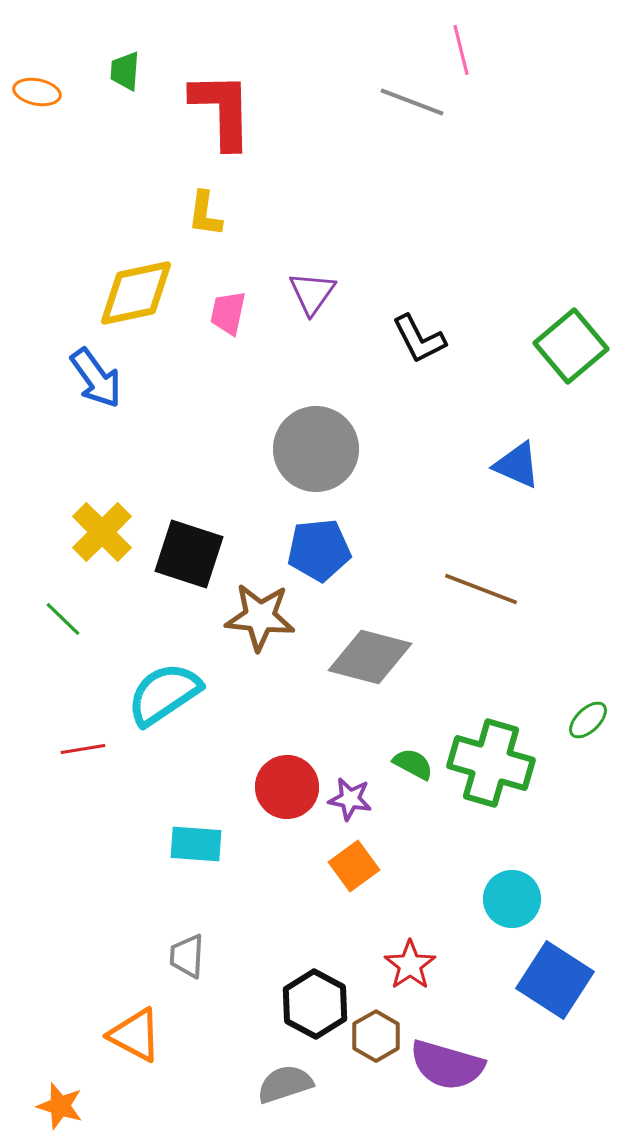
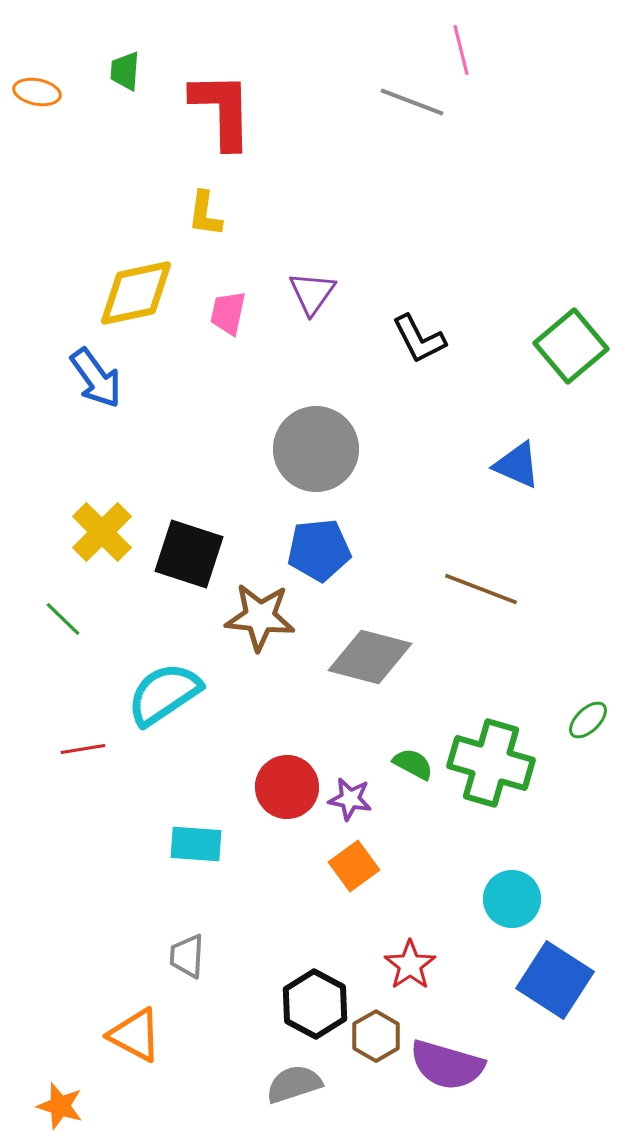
gray semicircle: moved 9 px right
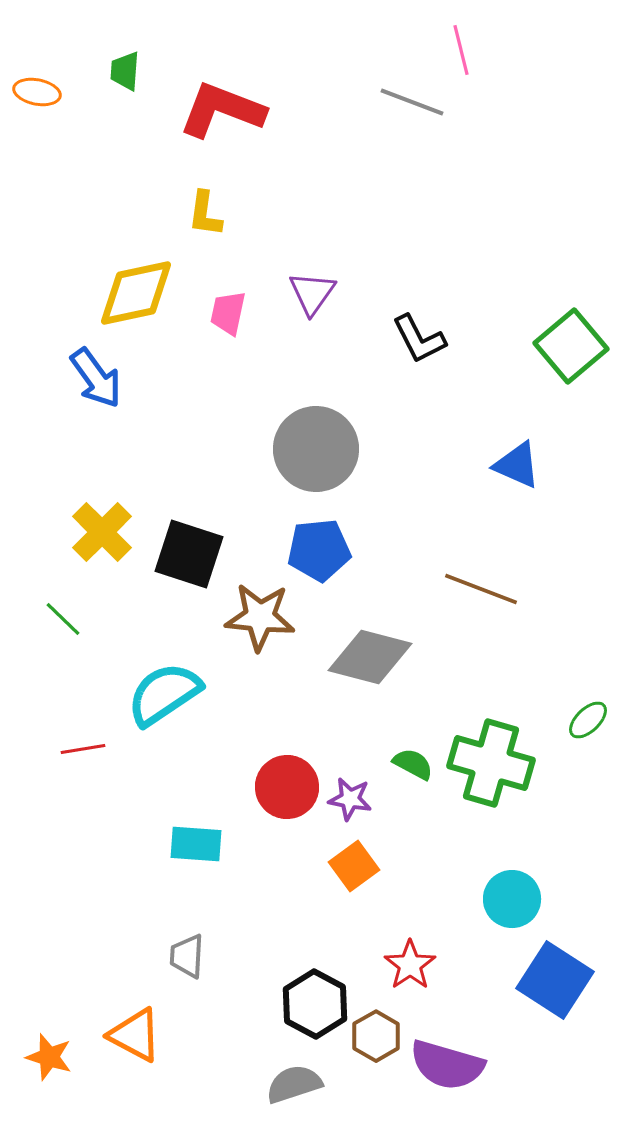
red L-shape: rotated 68 degrees counterclockwise
orange star: moved 11 px left, 49 px up
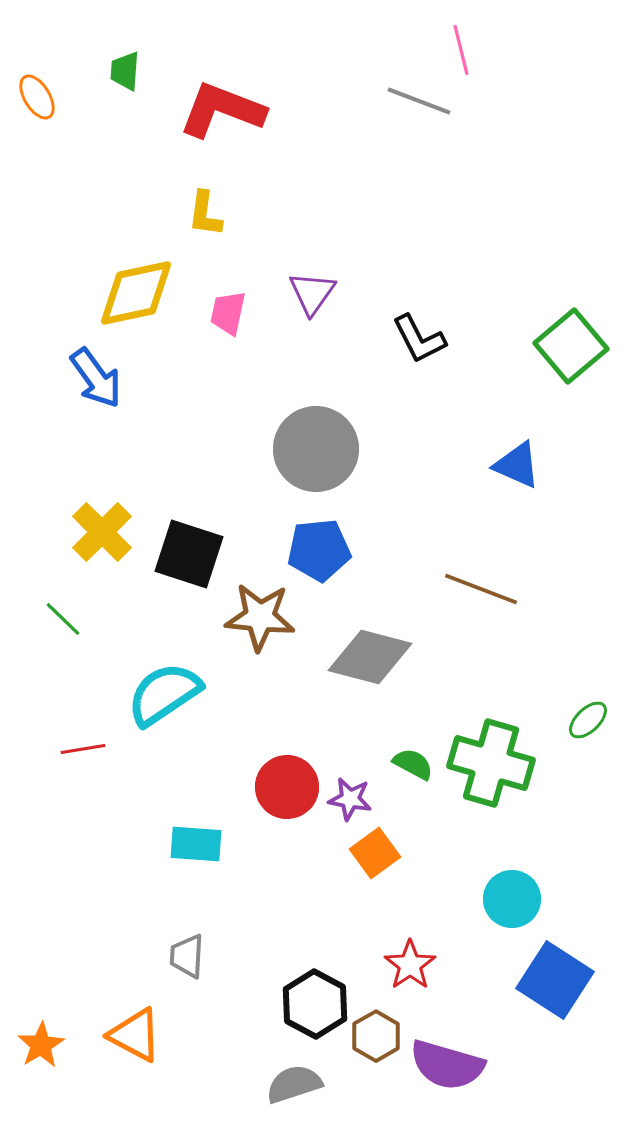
orange ellipse: moved 5 px down; rotated 48 degrees clockwise
gray line: moved 7 px right, 1 px up
orange square: moved 21 px right, 13 px up
orange star: moved 8 px left, 12 px up; rotated 24 degrees clockwise
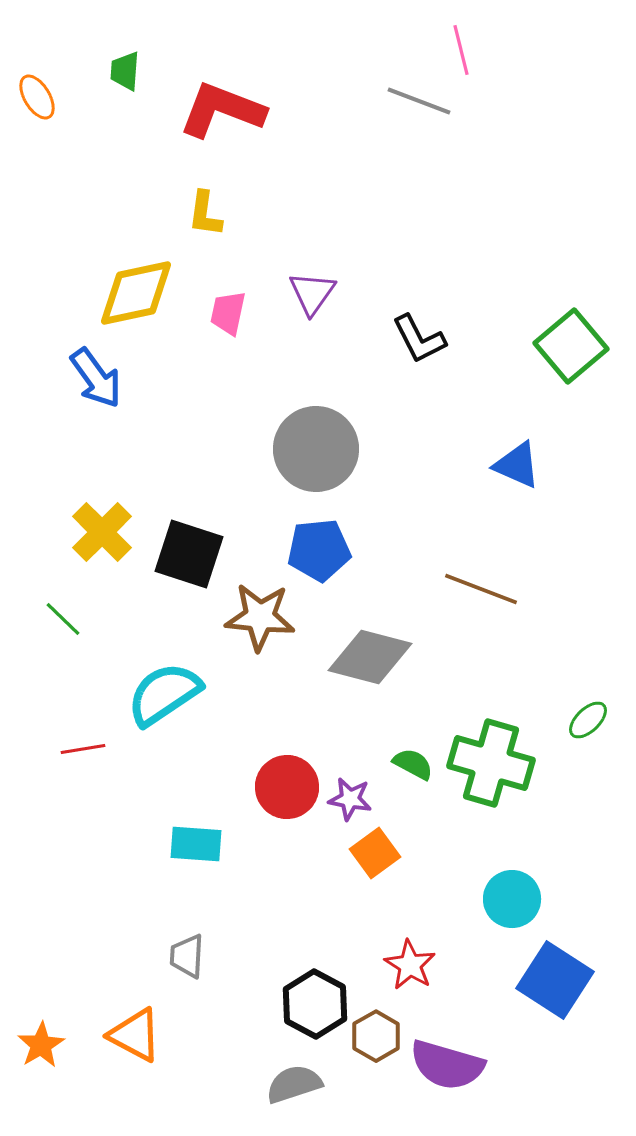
red star: rotated 6 degrees counterclockwise
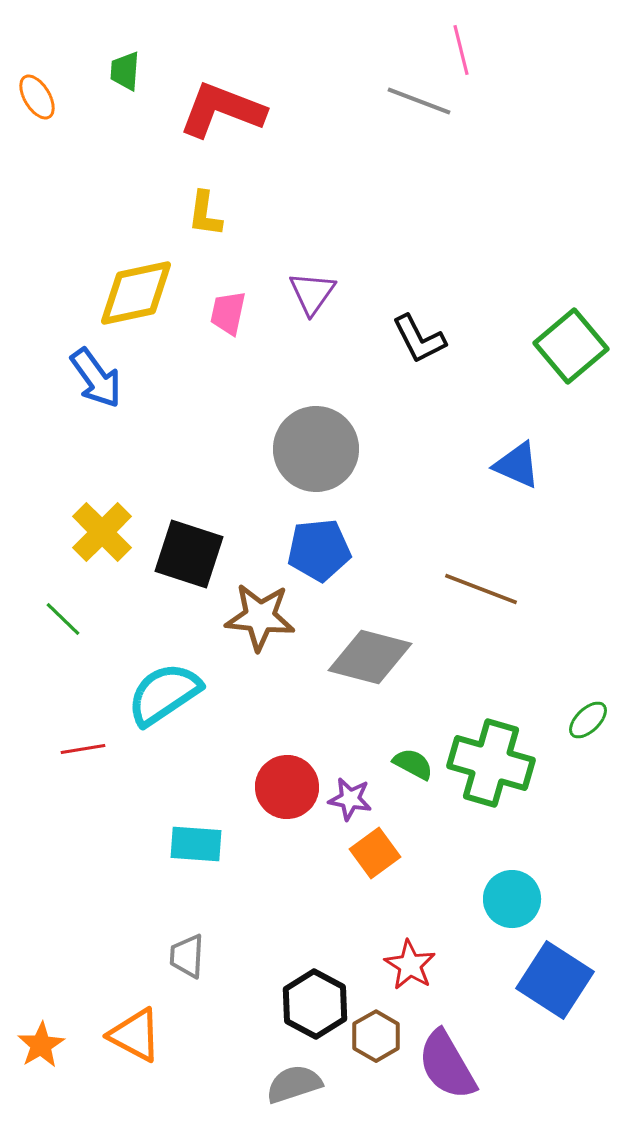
purple semicircle: rotated 44 degrees clockwise
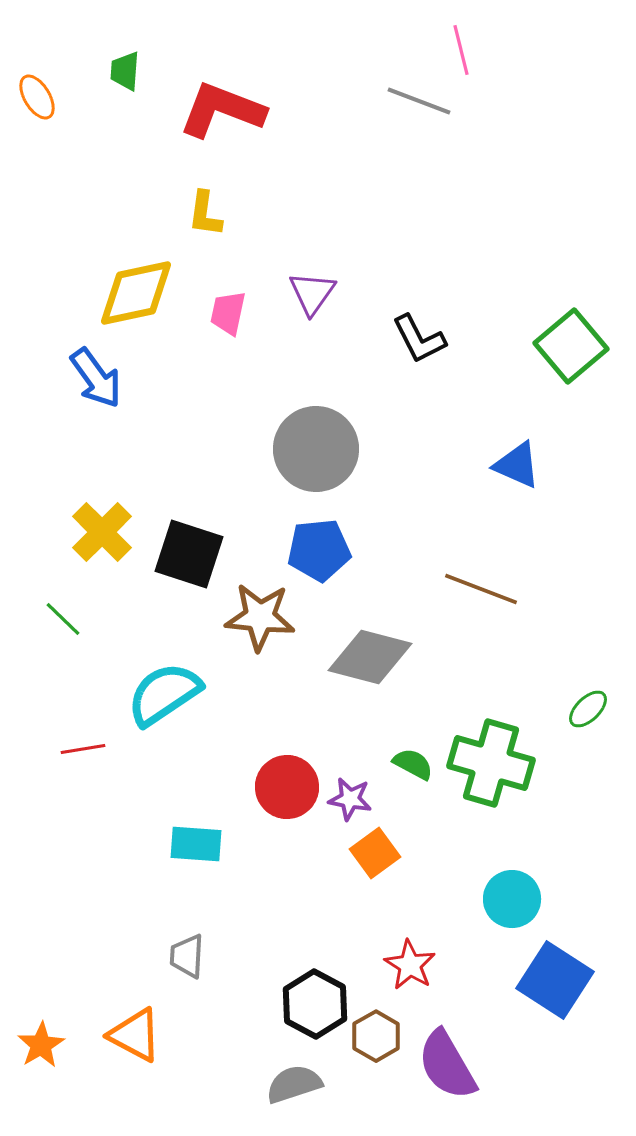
green ellipse: moved 11 px up
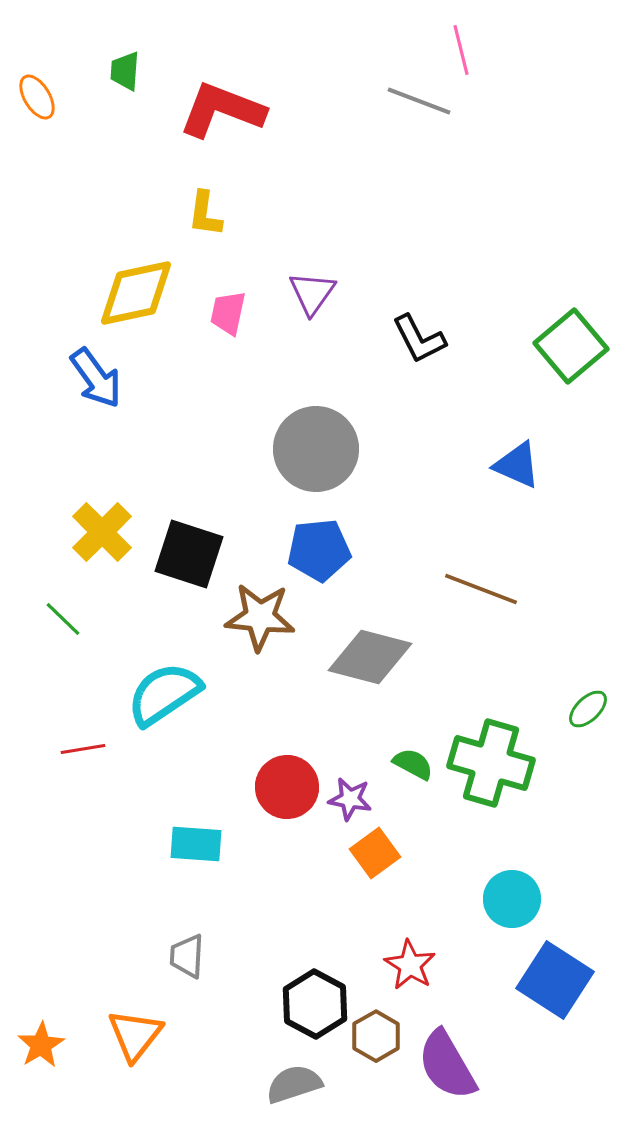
orange triangle: rotated 40 degrees clockwise
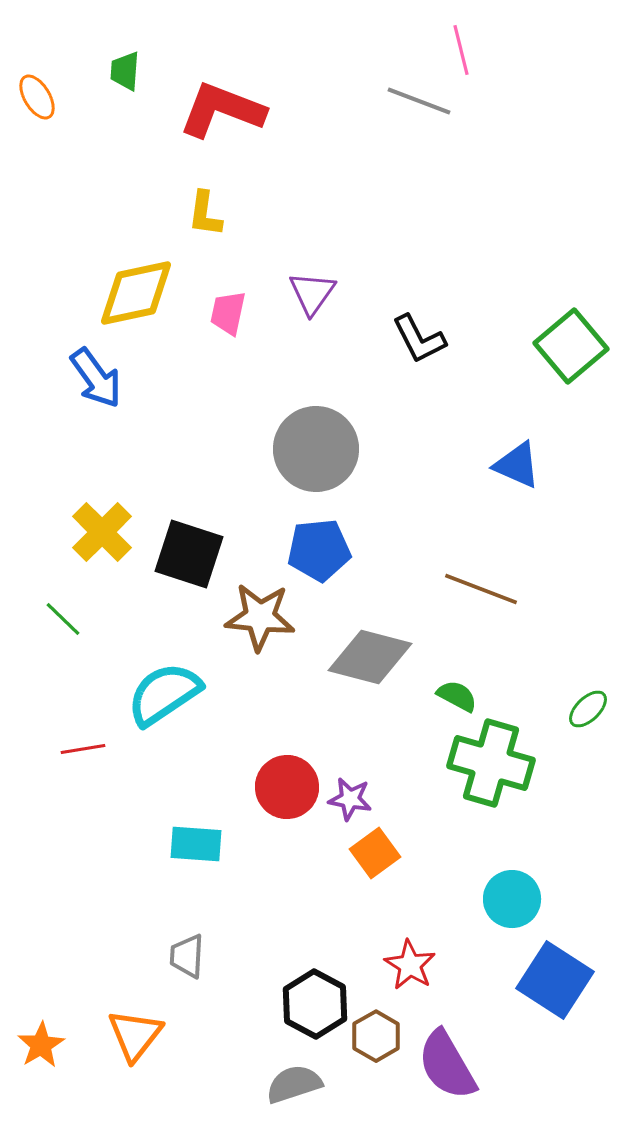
green semicircle: moved 44 px right, 68 px up
